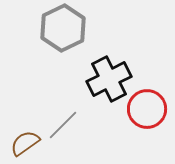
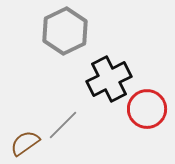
gray hexagon: moved 2 px right, 3 px down
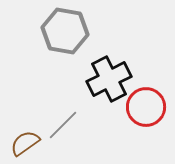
gray hexagon: rotated 24 degrees counterclockwise
red circle: moved 1 px left, 2 px up
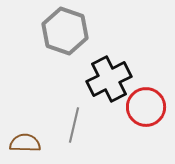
gray hexagon: rotated 9 degrees clockwise
gray line: moved 11 px right; rotated 32 degrees counterclockwise
brown semicircle: rotated 36 degrees clockwise
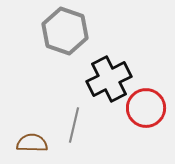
red circle: moved 1 px down
brown semicircle: moved 7 px right
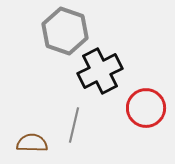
black cross: moved 9 px left, 8 px up
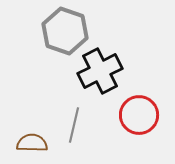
red circle: moved 7 px left, 7 px down
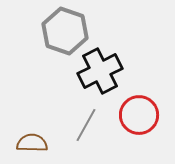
gray line: moved 12 px right; rotated 16 degrees clockwise
